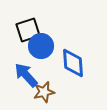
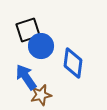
blue diamond: rotated 12 degrees clockwise
blue arrow: moved 2 px down; rotated 8 degrees clockwise
brown star: moved 3 px left, 3 px down
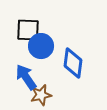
black square: rotated 20 degrees clockwise
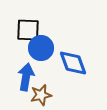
blue circle: moved 2 px down
blue diamond: rotated 28 degrees counterclockwise
blue arrow: rotated 44 degrees clockwise
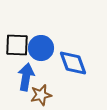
black square: moved 11 px left, 15 px down
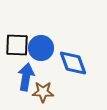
brown star: moved 2 px right, 3 px up; rotated 15 degrees clockwise
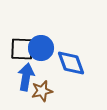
black square: moved 5 px right, 4 px down
blue diamond: moved 2 px left
brown star: moved 1 px left, 1 px up; rotated 15 degrees counterclockwise
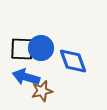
blue diamond: moved 2 px right, 2 px up
blue arrow: rotated 84 degrees counterclockwise
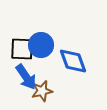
blue circle: moved 3 px up
blue arrow: rotated 140 degrees counterclockwise
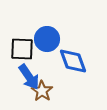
blue circle: moved 6 px right, 6 px up
blue arrow: moved 3 px right
brown star: rotated 25 degrees counterclockwise
